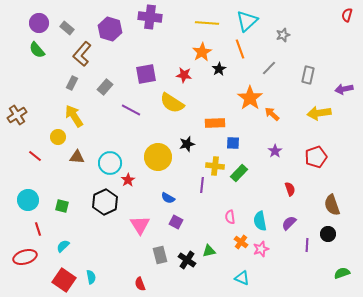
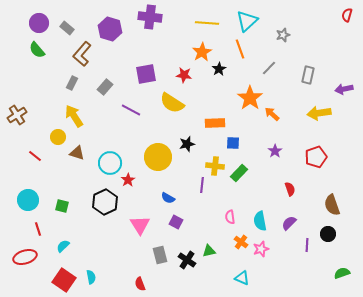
brown triangle at (77, 157): moved 4 px up; rotated 14 degrees clockwise
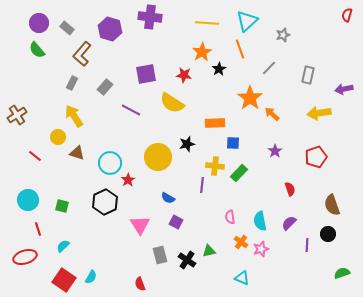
cyan semicircle at (91, 277): rotated 40 degrees clockwise
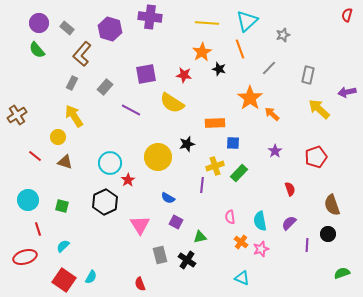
black star at (219, 69): rotated 24 degrees counterclockwise
purple arrow at (344, 89): moved 3 px right, 3 px down
yellow arrow at (319, 113): moved 4 px up; rotated 50 degrees clockwise
brown triangle at (77, 153): moved 12 px left, 9 px down
yellow cross at (215, 166): rotated 24 degrees counterclockwise
green triangle at (209, 251): moved 9 px left, 14 px up
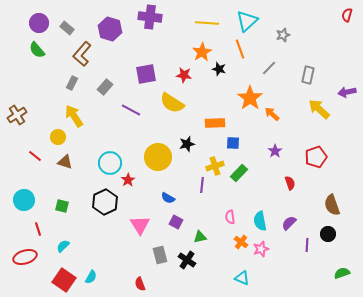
red semicircle at (290, 189): moved 6 px up
cyan circle at (28, 200): moved 4 px left
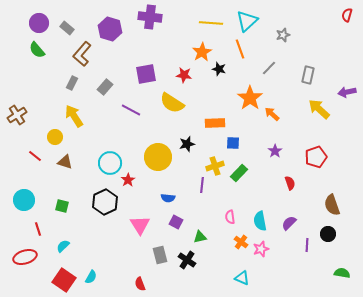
yellow line at (207, 23): moved 4 px right
yellow circle at (58, 137): moved 3 px left
blue semicircle at (168, 198): rotated 24 degrees counterclockwise
green semicircle at (342, 273): rotated 28 degrees clockwise
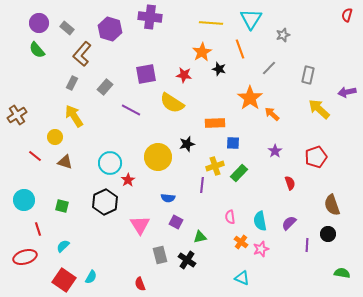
cyan triangle at (247, 21): moved 4 px right, 2 px up; rotated 15 degrees counterclockwise
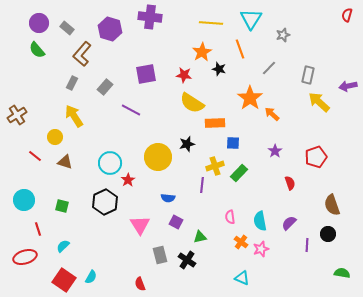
purple arrow at (347, 92): moved 1 px right, 6 px up
yellow semicircle at (172, 103): moved 20 px right
yellow arrow at (319, 109): moved 7 px up
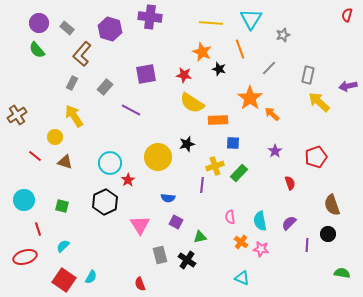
orange star at (202, 52): rotated 18 degrees counterclockwise
orange rectangle at (215, 123): moved 3 px right, 3 px up
pink star at (261, 249): rotated 28 degrees clockwise
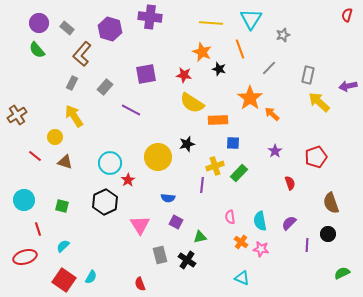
brown semicircle at (332, 205): moved 1 px left, 2 px up
green semicircle at (342, 273): rotated 35 degrees counterclockwise
